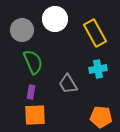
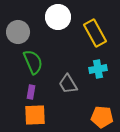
white circle: moved 3 px right, 2 px up
gray circle: moved 4 px left, 2 px down
orange pentagon: moved 1 px right
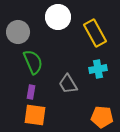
orange square: rotated 10 degrees clockwise
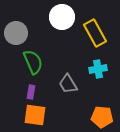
white circle: moved 4 px right
gray circle: moved 2 px left, 1 px down
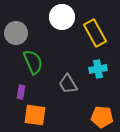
purple rectangle: moved 10 px left
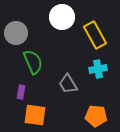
yellow rectangle: moved 2 px down
orange pentagon: moved 6 px left, 1 px up
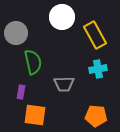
green semicircle: rotated 10 degrees clockwise
gray trapezoid: moved 4 px left; rotated 60 degrees counterclockwise
